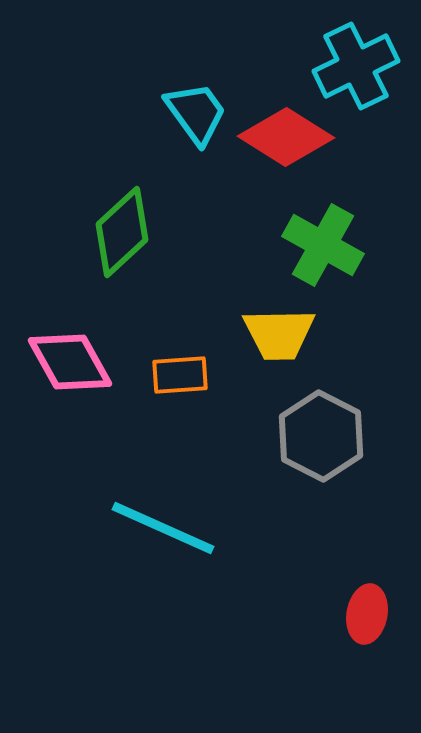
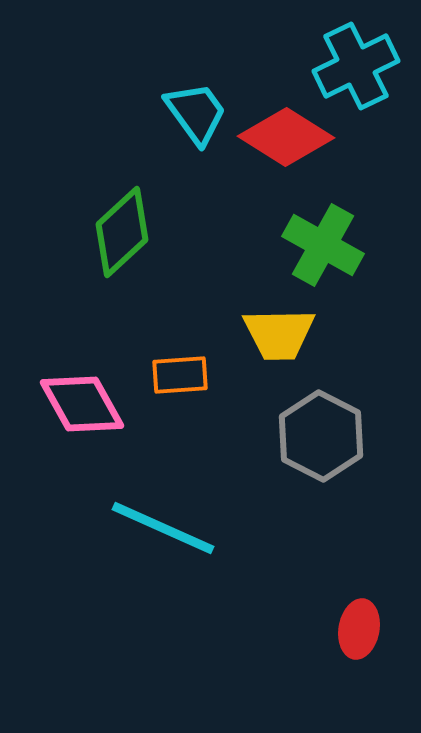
pink diamond: moved 12 px right, 42 px down
red ellipse: moved 8 px left, 15 px down
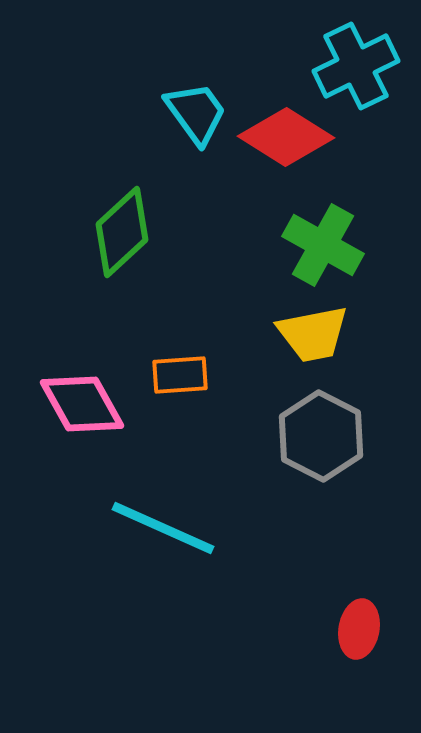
yellow trapezoid: moved 34 px right; rotated 10 degrees counterclockwise
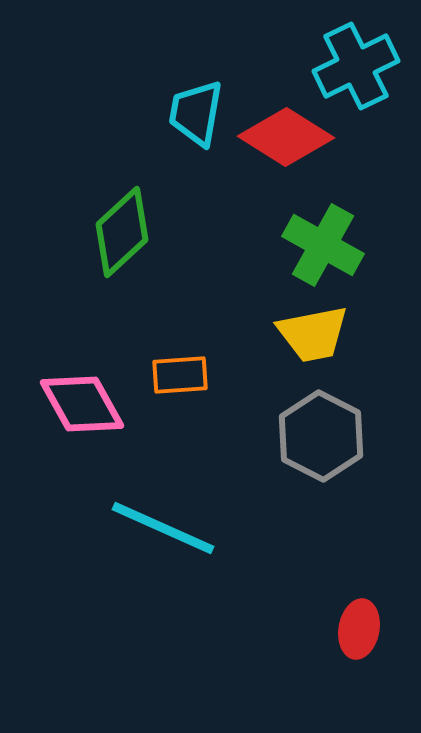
cyan trapezoid: rotated 134 degrees counterclockwise
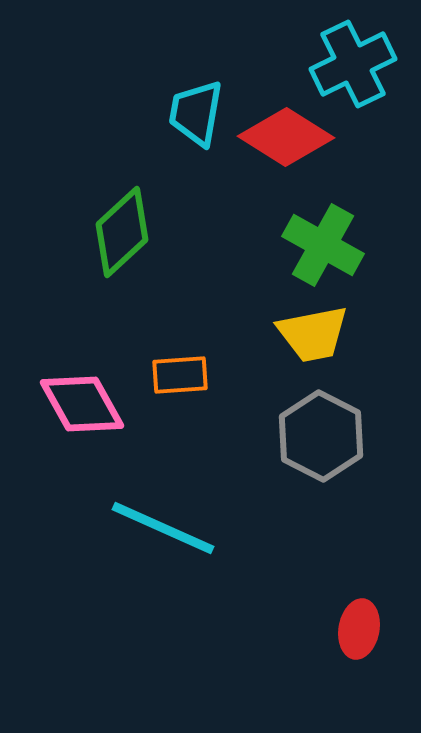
cyan cross: moved 3 px left, 2 px up
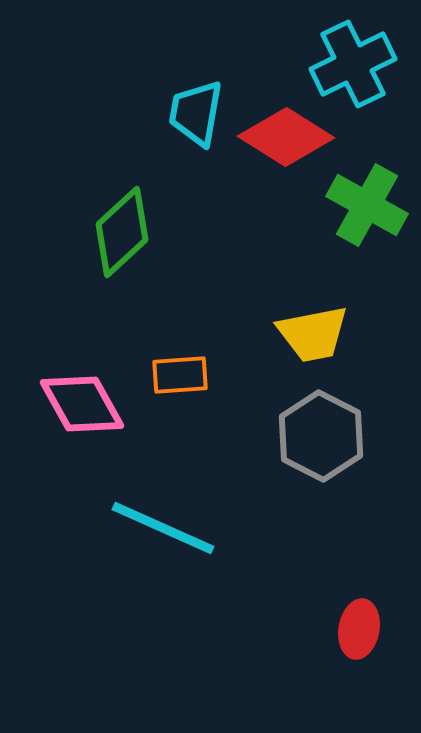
green cross: moved 44 px right, 40 px up
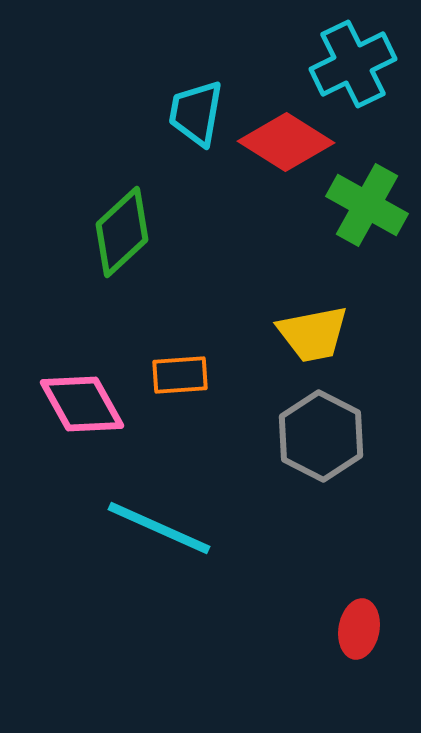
red diamond: moved 5 px down
cyan line: moved 4 px left
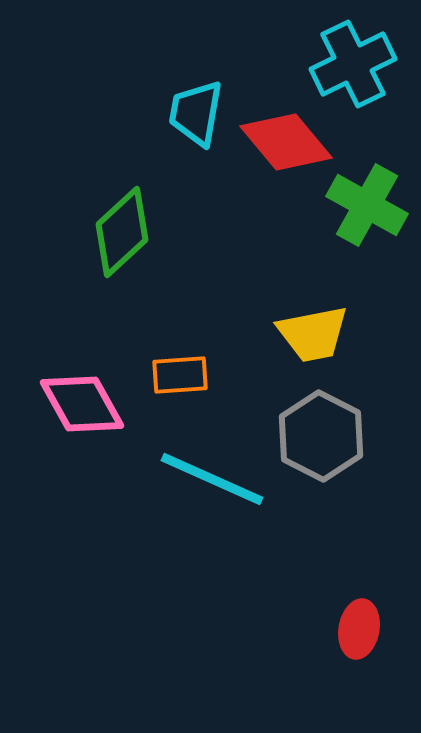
red diamond: rotated 18 degrees clockwise
cyan line: moved 53 px right, 49 px up
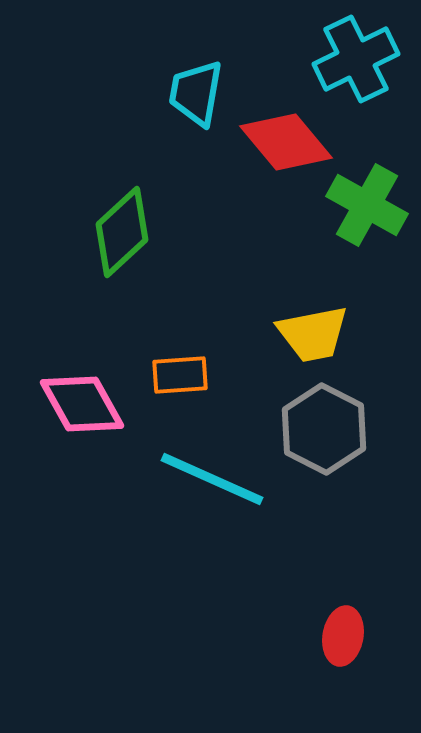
cyan cross: moved 3 px right, 5 px up
cyan trapezoid: moved 20 px up
gray hexagon: moved 3 px right, 7 px up
red ellipse: moved 16 px left, 7 px down
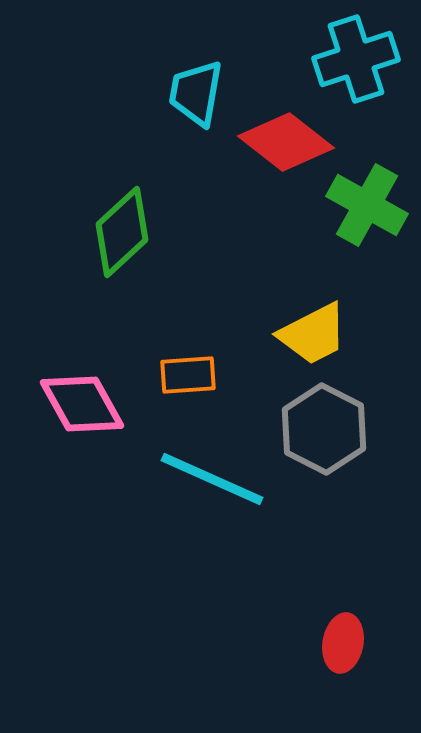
cyan cross: rotated 8 degrees clockwise
red diamond: rotated 12 degrees counterclockwise
yellow trapezoid: rotated 16 degrees counterclockwise
orange rectangle: moved 8 px right
red ellipse: moved 7 px down
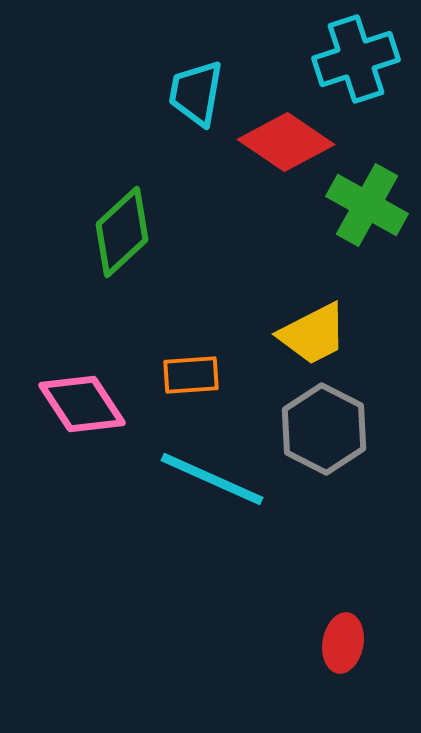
red diamond: rotated 4 degrees counterclockwise
orange rectangle: moved 3 px right
pink diamond: rotated 4 degrees counterclockwise
